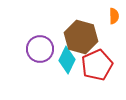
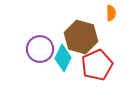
orange semicircle: moved 3 px left, 3 px up
cyan diamond: moved 4 px left, 2 px up
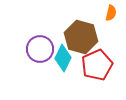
orange semicircle: rotated 14 degrees clockwise
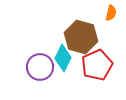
purple circle: moved 18 px down
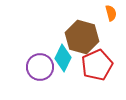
orange semicircle: rotated 28 degrees counterclockwise
brown hexagon: moved 1 px right
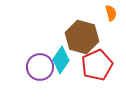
cyan diamond: moved 2 px left, 2 px down; rotated 8 degrees clockwise
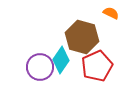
orange semicircle: rotated 49 degrees counterclockwise
red pentagon: moved 1 px down
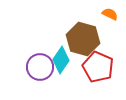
orange semicircle: moved 1 px left, 1 px down
brown hexagon: moved 1 px right, 2 px down
red pentagon: moved 1 px right, 1 px down; rotated 24 degrees counterclockwise
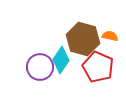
orange semicircle: moved 22 px down; rotated 14 degrees counterclockwise
